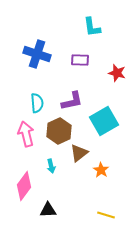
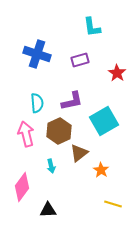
purple rectangle: rotated 18 degrees counterclockwise
red star: rotated 18 degrees clockwise
pink diamond: moved 2 px left, 1 px down
yellow line: moved 7 px right, 11 px up
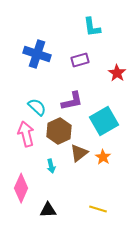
cyan semicircle: moved 4 px down; rotated 42 degrees counterclockwise
orange star: moved 2 px right, 13 px up
pink diamond: moved 1 px left, 1 px down; rotated 12 degrees counterclockwise
yellow line: moved 15 px left, 5 px down
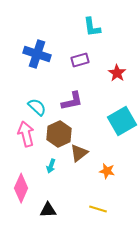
cyan square: moved 18 px right
brown hexagon: moved 3 px down
orange star: moved 4 px right, 14 px down; rotated 21 degrees counterclockwise
cyan arrow: rotated 32 degrees clockwise
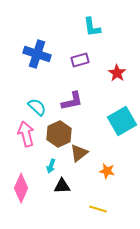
black triangle: moved 14 px right, 24 px up
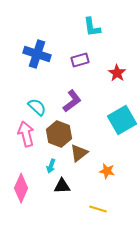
purple L-shape: rotated 25 degrees counterclockwise
cyan square: moved 1 px up
brown hexagon: rotated 15 degrees counterclockwise
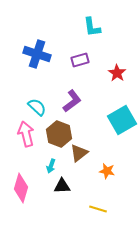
pink diamond: rotated 8 degrees counterclockwise
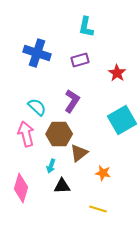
cyan L-shape: moved 6 px left; rotated 20 degrees clockwise
blue cross: moved 1 px up
purple L-shape: rotated 20 degrees counterclockwise
brown hexagon: rotated 20 degrees counterclockwise
orange star: moved 4 px left, 2 px down
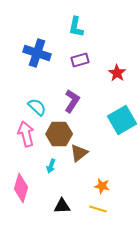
cyan L-shape: moved 10 px left
orange star: moved 1 px left, 13 px down
black triangle: moved 20 px down
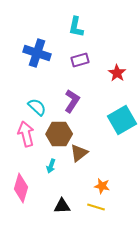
yellow line: moved 2 px left, 2 px up
